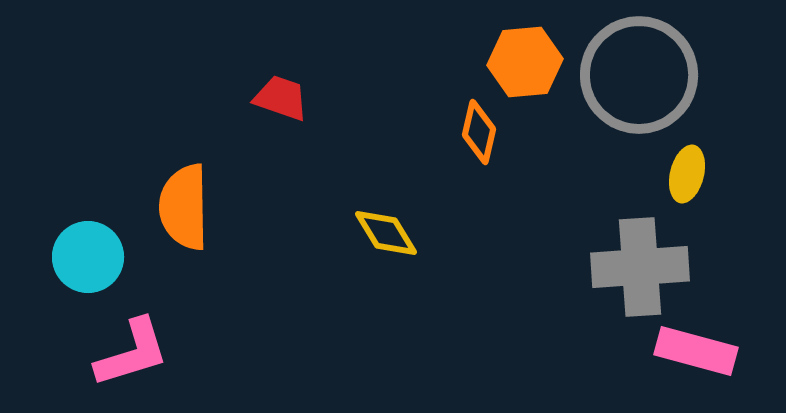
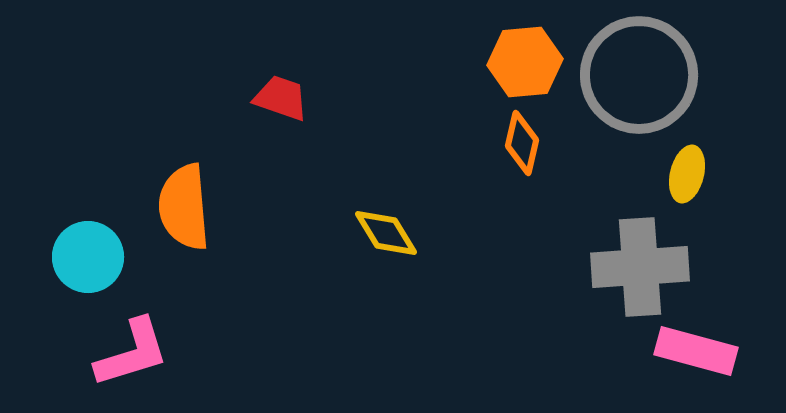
orange diamond: moved 43 px right, 11 px down
orange semicircle: rotated 4 degrees counterclockwise
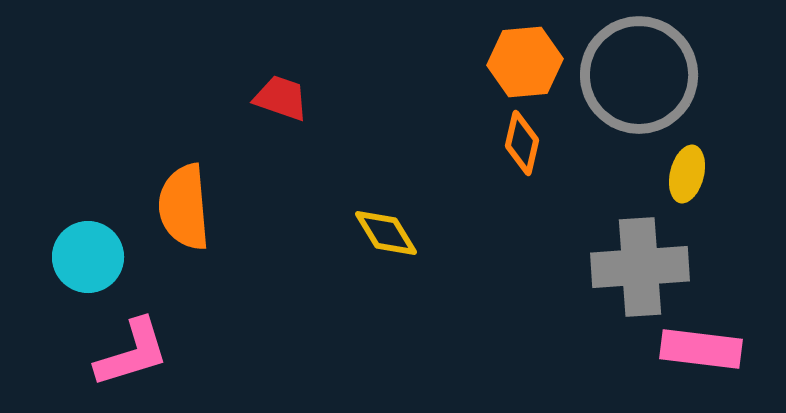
pink rectangle: moved 5 px right, 2 px up; rotated 8 degrees counterclockwise
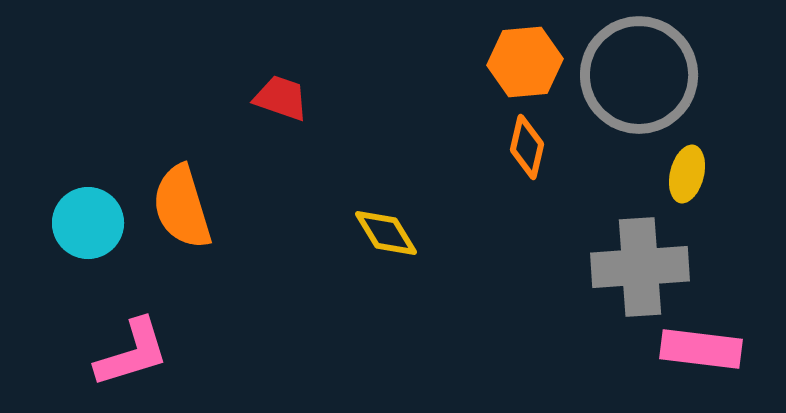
orange diamond: moved 5 px right, 4 px down
orange semicircle: moved 2 px left; rotated 12 degrees counterclockwise
cyan circle: moved 34 px up
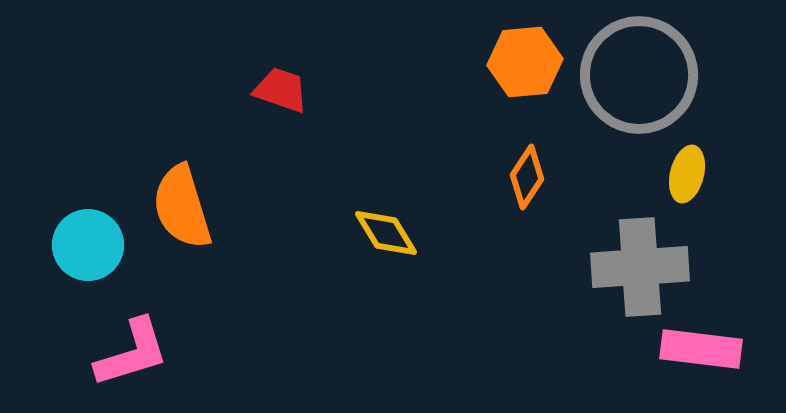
red trapezoid: moved 8 px up
orange diamond: moved 30 px down; rotated 20 degrees clockwise
cyan circle: moved 22 px down
